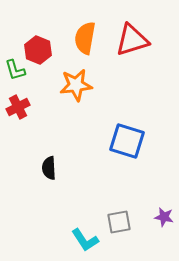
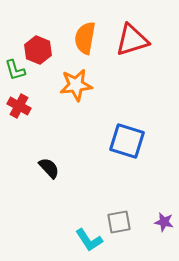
red cross: moved 1 px right, 1 px up; rotated 35 degrees counterclockwise
black semicircle: rotated 140 degrees clockwise
purple star: moved 5 px down
cyan L-shape: moved 4 px right
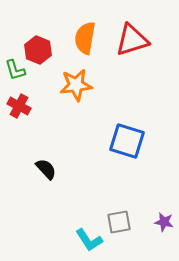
black semicircle: moved 3 px left, 1 px down
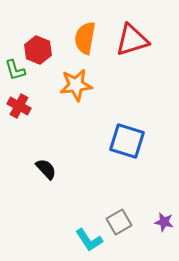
gray square: rotated 20 degrees counterclockwise
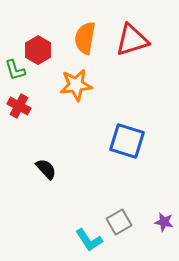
red hexagon: rotated 8 degrees clockwise
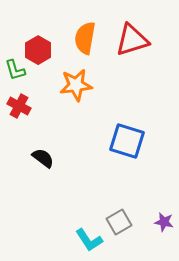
black semicircle: moved 3 px left, 11 px up; rotated 10 degrees counterclockwise
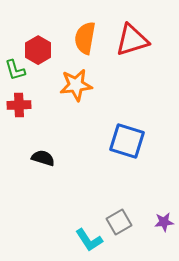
red cross: moved 1 px up; rotated 30 degrees counterclockwise
black semicircle: rotated 20 degrees counterclockwise
purple star: rotated 18 degrees counterclockwise
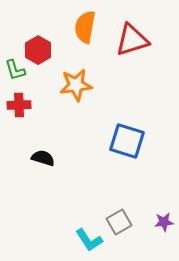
orange semicircle: moved 11 px up
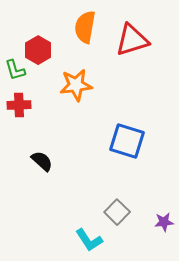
black semicircle: moved 1 px left, 3 px down; rotated 25 degrees clockwise
gray square: moved 2 px left, 10 px up; rotated 15 degrees counterclockwise
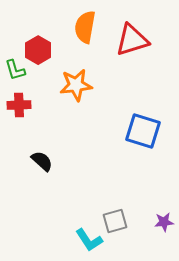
blue square: moved 16 px right, 10 px up
gray square: moved 2 px left, 9 px down; rotated 30 degrees clockwise
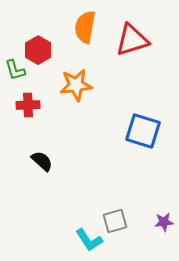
red cross: moved 9 px right
